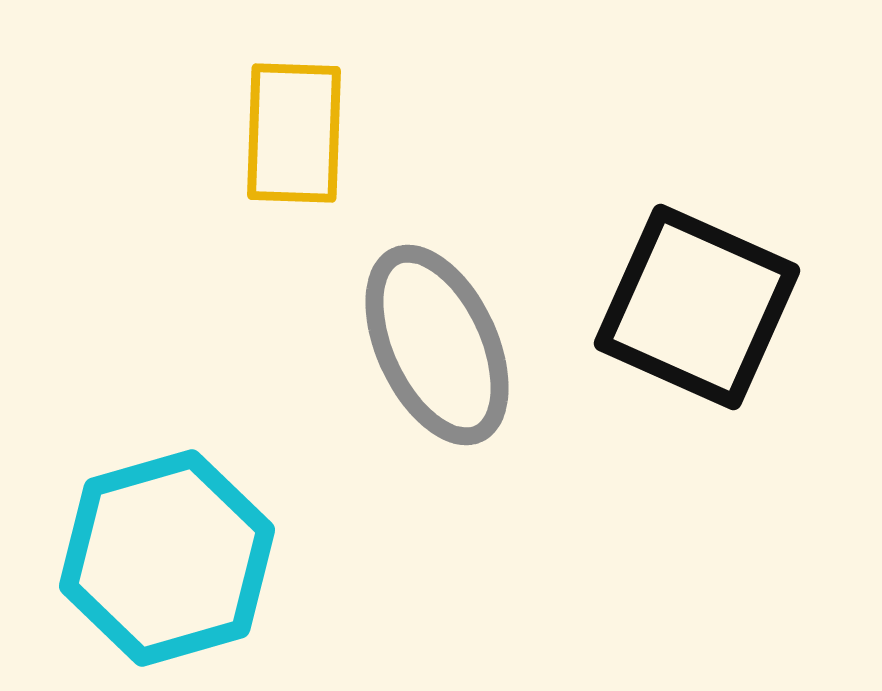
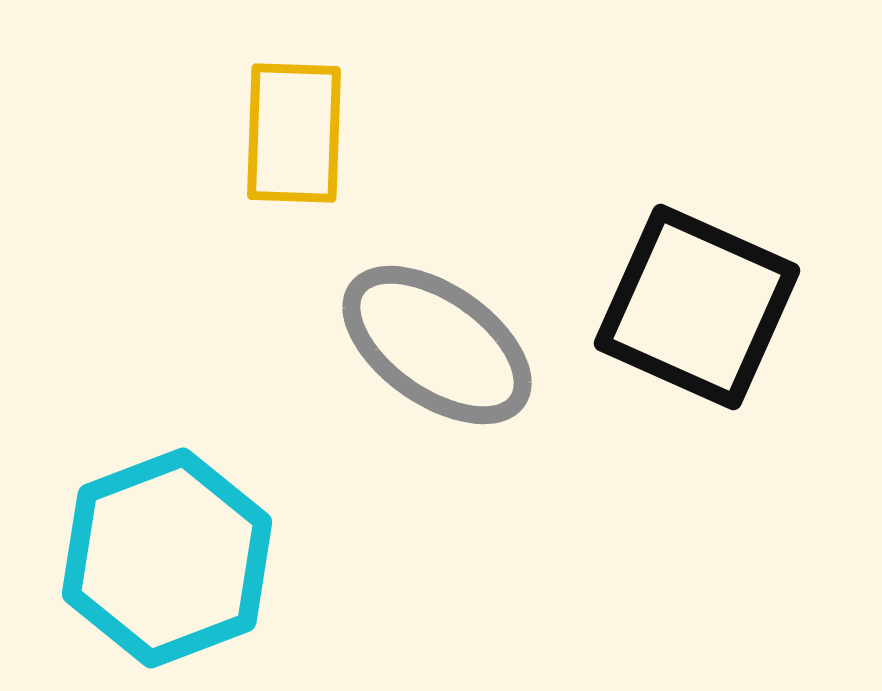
gray ellipse: rotated 30 degrees counterclockwise
cyan hexagon: rotated 5 degrees counterclockwise
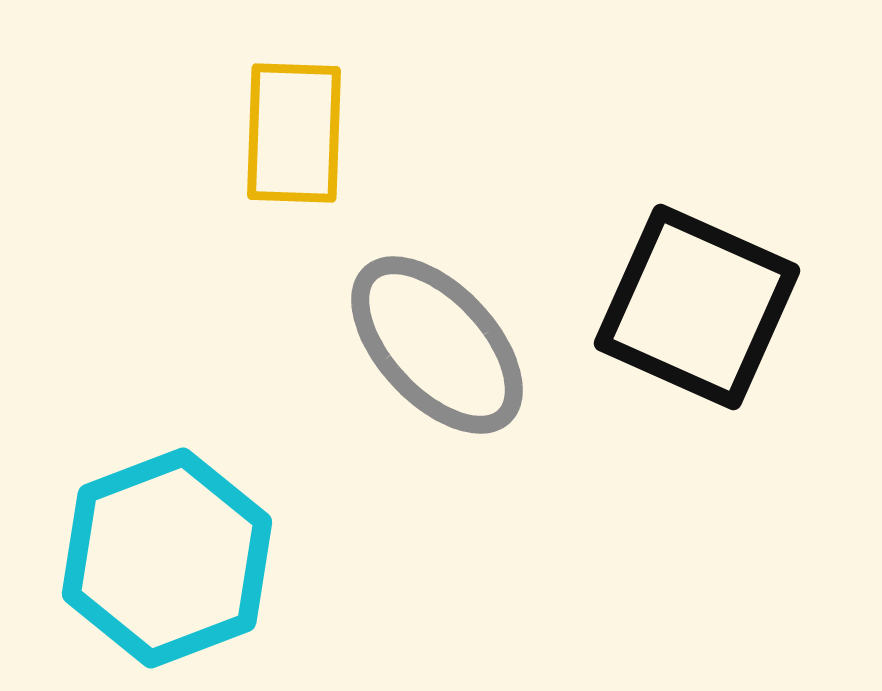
gray ellipse: rotated 12 degrees clockwise
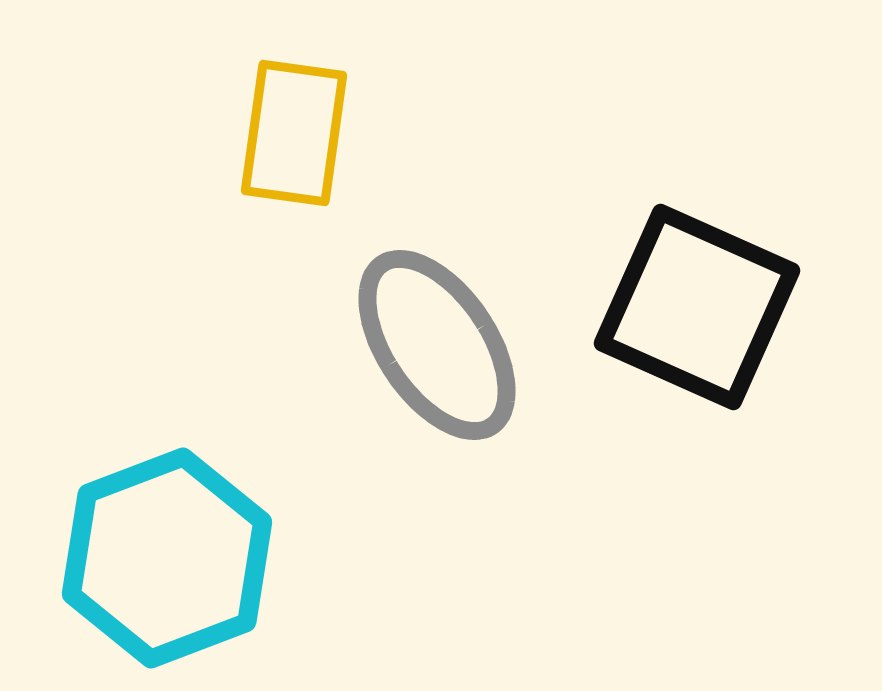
yellow rectangle: rotated 6 degrees clockwise
gray ellipse: rotated 9 degrees clockwise
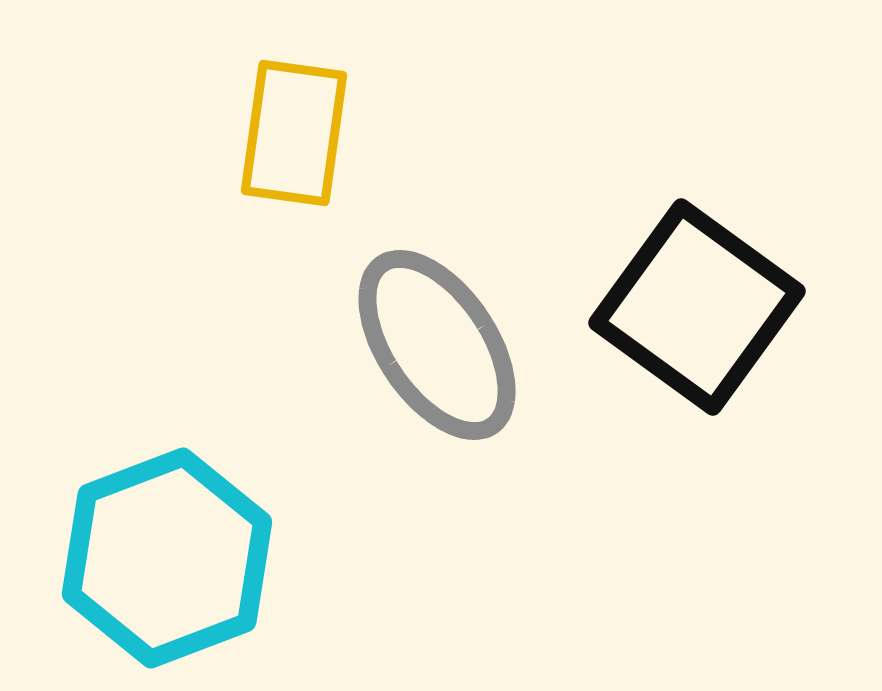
black square: rotated 12 degrees clockwise
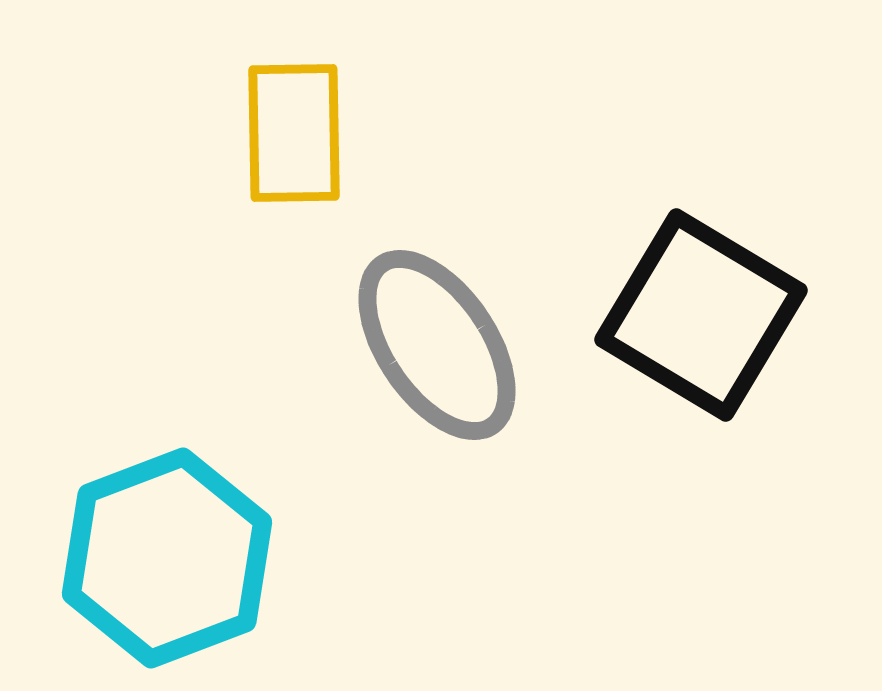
yellow rectangle: rotated 9 degrees counterclockwise
black square: moved 4 px right, 8 px down; rotated 5 degrees counterclockwise
